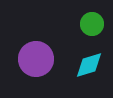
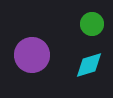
purple circle: moved 4 px left, 4 px up
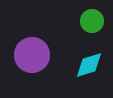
green circle: moved 3 px up
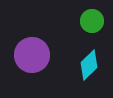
cyan diamond: rotated 28 degrees counterclockwise
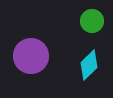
purple circle: moved 1 px left, 1 px down
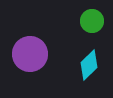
purple circle: moved 1 px left, 2 px up
